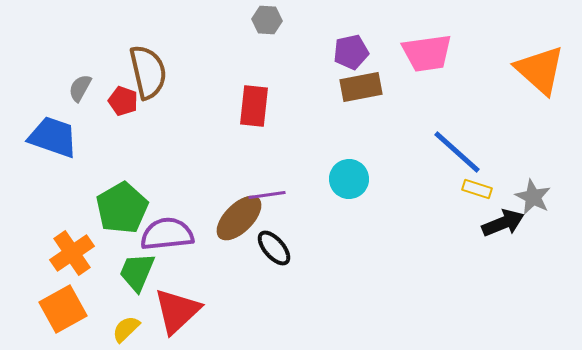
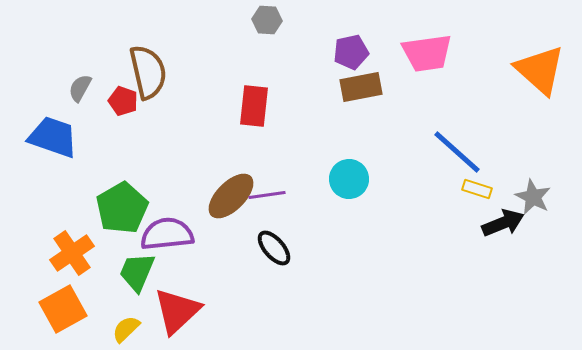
brown ellipse: moved 8 px left, 22 px up
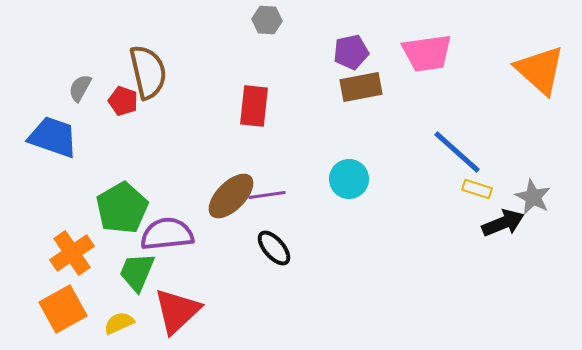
yellow semicircle: moved 7 px left, 6 px up; rotated 20 degrees clockwise
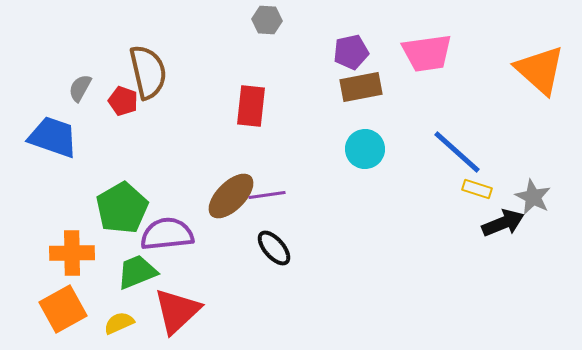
red rectangle: moved 3 px left
cyan circle: moved 16 px right, 30 px up
orange cross: rotated 33 degrees clockwise
green trapezoid: rotated 45 degrees clockwise
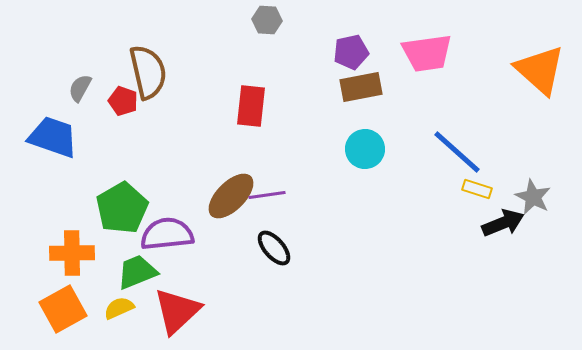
yellow semicircle: moved 15 px up
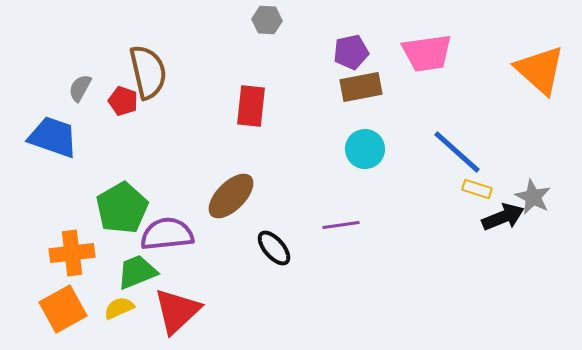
purple line: moved 74 px right, 30 px down
black arrow: moved 6 px up
orange cross: rotated 6 degrees counterclockwise
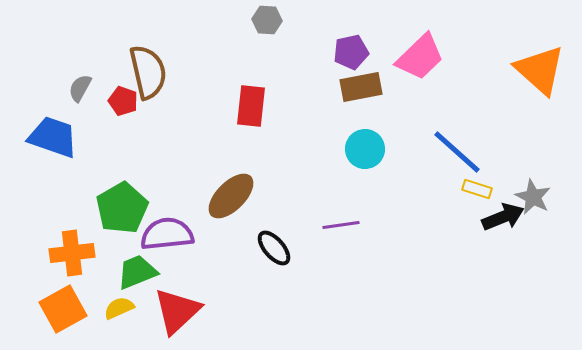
pink trapezoid: moved 7 px left, 4 px down; rotated 36 degrees counterclockwise
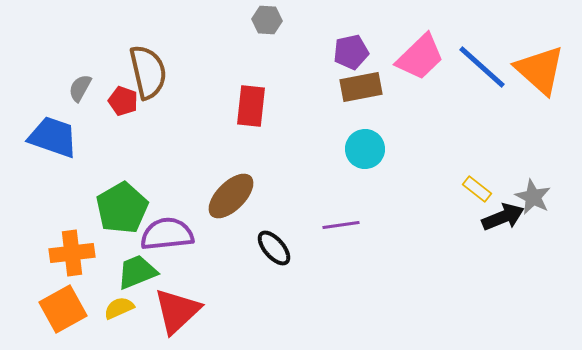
blue line: moved 25 px right, 85 px up
yellow rectangle: rotated 20 degrees clockwise
